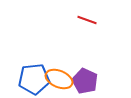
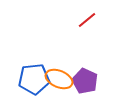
red line: rotated 60 degrees counterclockwise
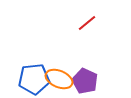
red line: moved 3 px down
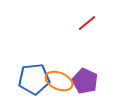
orange ellipse: moved 2 px down
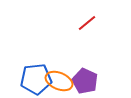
blue pentagon: moved 2 px right
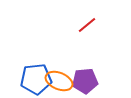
red line: moved 2 px down
purple pentagon: rotated 30 degrees counterclockwise
